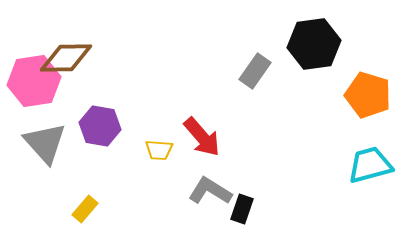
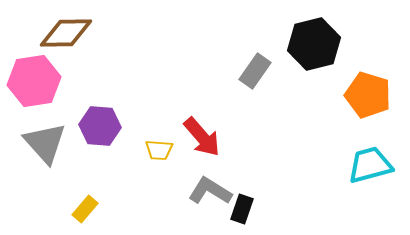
black hexagon: rotated 6 degrees counterclockwise
brown diamond: moved 25 px up
purple hexagon: rotated 6 degrees counterclockwise
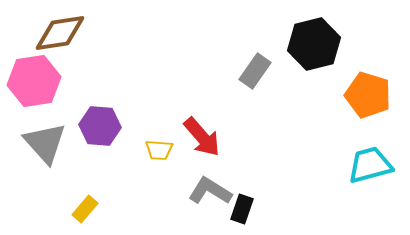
brown diamond: moved 6 px left; rotated 8 degrees counterclockwise
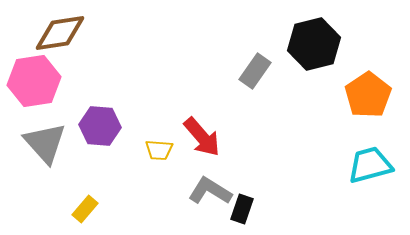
orange pentagon: rotated 21 degrees clockwise
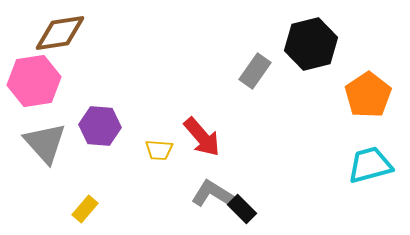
black hexagon: moved 3 px left
gray L-shape: moved 3 px right, 3 px down
black rectangle: rotated 64 degrees counterclockwise
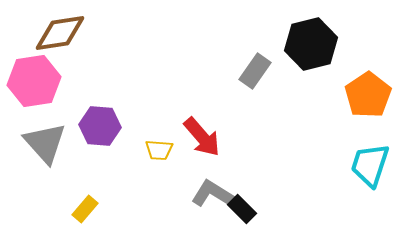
cyan trapezoid: rotated 57 degrees counterclockwise
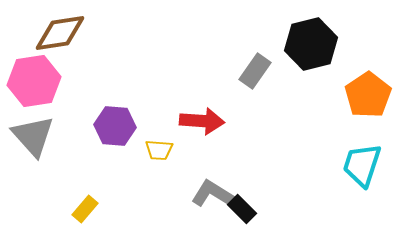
purple hexagon: moved 15 px right
red arrow: moved 16 px up; rotated 45 degrees counterclockwise
gray triangle: moved 12 px left, 7 px up
cyan trapezoid: moved 8 px left
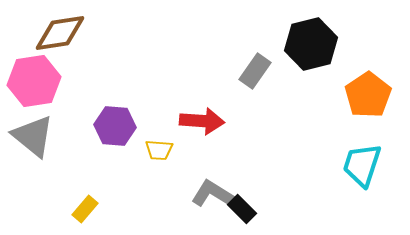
gray triangle: rotated 9 degrees counterclockwise
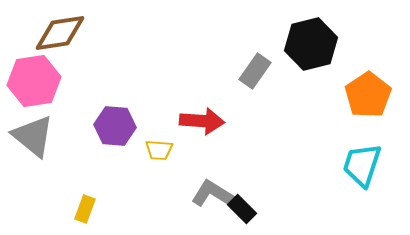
yellow rectangle: rotated 20 degrees counterclockwise
